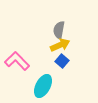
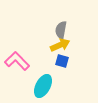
gray semicircle: moved 2 px right
blue square: rotated 24 degrees counterclockwise
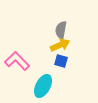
blue square: moved 1 px left
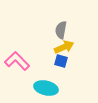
yellow arrow: moved 4 px right, 2 px down
cyan ellipse: moved 3 px right, 2 px down; rotated 75 degrees clockwise
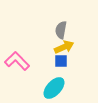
blue square: rotated 16 degrees counterclockwise
cyan ellipse: moved 8 px right; rotated 60 degrees counterclockwise
